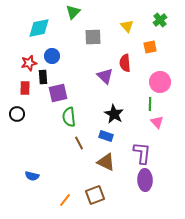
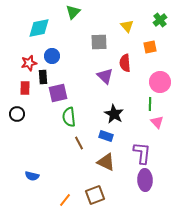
gray square: moved 6 px right, 5 px down
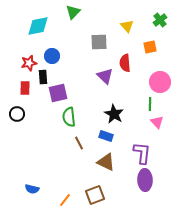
cyan diamond: moved 1 px left, 2 px up
blue semicircle: moved 13 px down
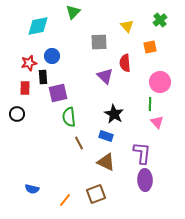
brown square: moved 1 px right, 1 px up
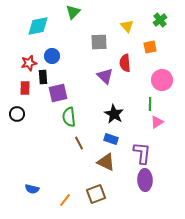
pink circle: moved 2 px right, 2 px up
pink triangle: rotated 40 degrees clockwise
blue rectangle: moved 5 px right, 3 px down
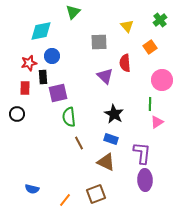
cyan diamond: moved 3 px right, 5 px down
orange square: rotated 24 degrees counterclockwise
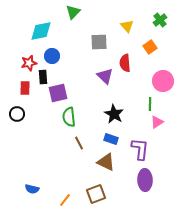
pink circle: moved 1 px right, 1 px down
purple L-shape: moved 2 px left, 4 px up
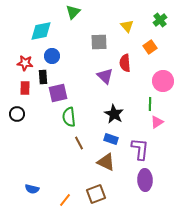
red star: moved 4 px left; rotated 21 degrees clockwise
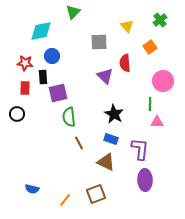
pink triangle: rotated 32 degrees clockwise
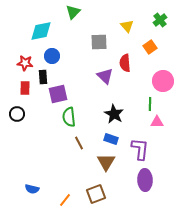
purple square: moved 1 px down
brown triangle: rotated 36 degrees clockwise
